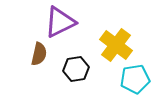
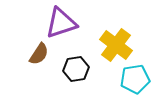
purple triangle: moved 1 px right, 1 px down; rotated 8 degrees clockwise
brown semicircle: rotated 20 degrees clockwise
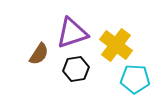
purple triangle: moved 11 px right, 10 px down
cyan pentagon: rotated 12 degrees clockwise
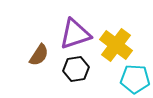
purple triangle: moved 3 px right, 1 px down
brown semicircle: moved 1 px down
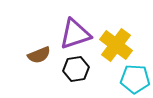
brown semicircle: rotated 35 degrees clockwise
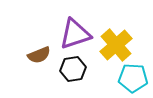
yellow cross: rotated 12 degrees clockwise
black hexagon: moved 3 px left
cyan pentagon: moved 2 px left, 1 px up
